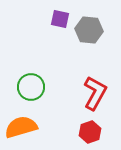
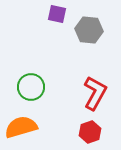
purple square: moved 3 px left, 5 px up
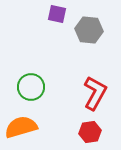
red hexagon: rotated 10 degrees clockwise
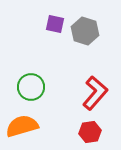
purple square: moved 2 px left, 10 px down
gray hexagon: moved 4 px left, 1 px down; rotated 12 degrees clockwise
red L-shape: rotated 12 degrees clockwise
orange semicircle: moved 1 px right, 1 px up
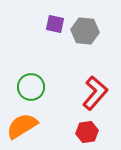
gray hexagon: rotated 12 degrees counterclockwise
orange semicircle: rotated 16 degrees counterclockwise
red hexagon: moved 3 px left
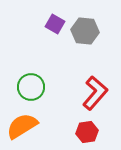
purple square: rotated 18 degrees clockwise
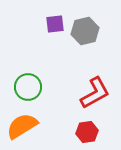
purple square: rotated 36 degrees counterclockwise
gray hexagon: rotated 20 degrees counterclockwise
green circle: moved 3 px left
red L-shape: rotated 20 degrees clockwise
